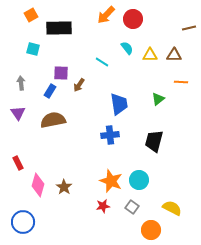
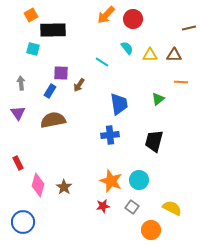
black rectangle: moved 6 px left, 2 px down
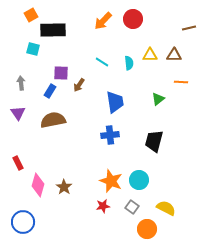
orange arrow: moved 3 px left, 6 px down
cyan semicircle: moved 2 px right, 15 px down; rotated 32 degrees clockwise
blue trapezoid: moved 4 px left, 2 px up
yellow semicircle: moved 6 px left
orange circle: moved 4 px left, 1 px up
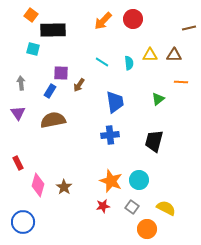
orange square: rotated 24 degrees counterclockwise
